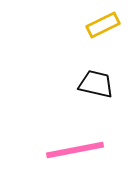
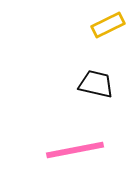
yellow rectangle: moved 5 px right
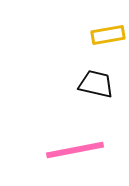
yellow rectangle: moved 10 px down; rotated 16 degrees clockwise
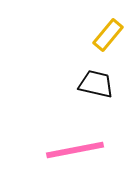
yellow rectangle: rotated 40 degrees counterclockwise
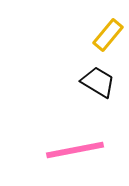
black trapezoid: moved 2 px right, 2 px up; rotated 18 degrees clockwise
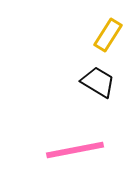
yellow rectangle: rotated 8 degrees counterclockwise
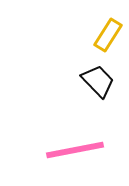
black trapezoid: moved 1 px up; rotated 15 degrees clockwise
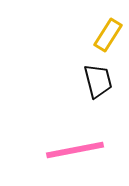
black trapezoid: rotated 30 degrees clockwise
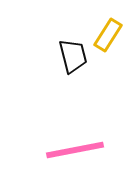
black trapezoid: moved 25 px left, 25 px up
